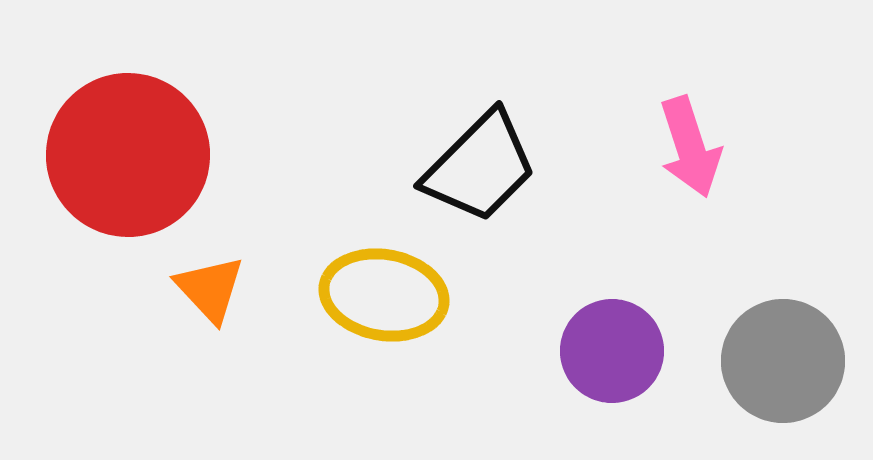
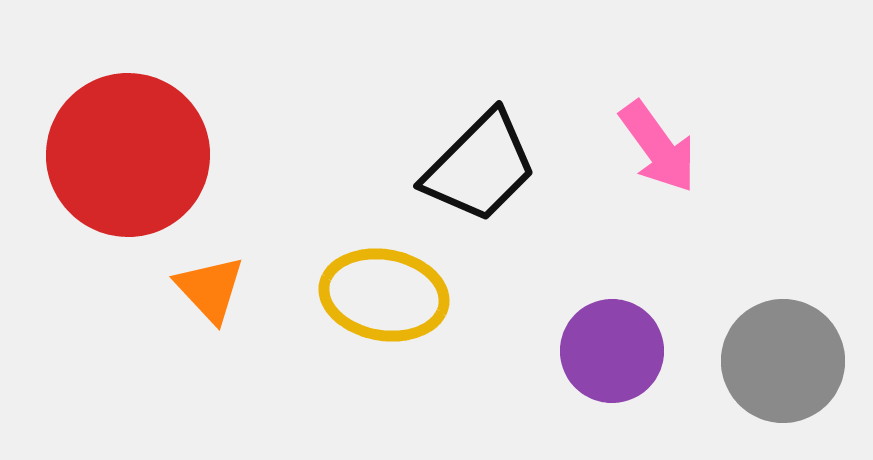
pink arrow: moved 32 px left; rotated 18 degrees counterclockwise
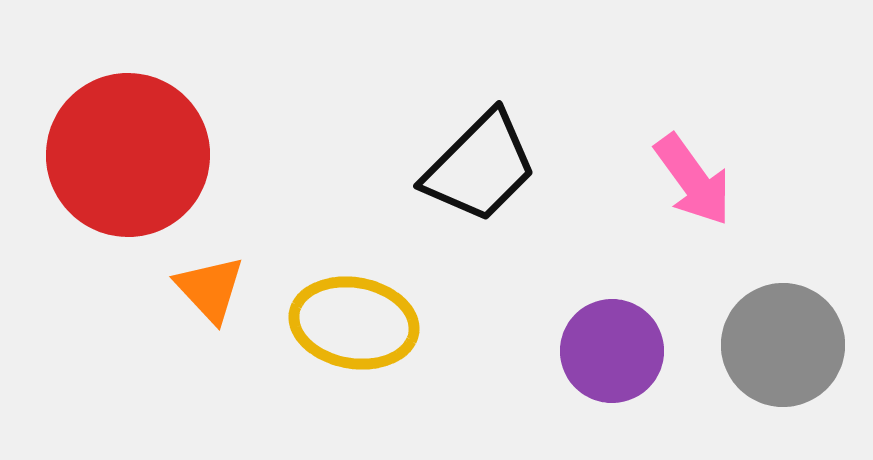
pink arrow: moved 35 px right, 33 px down
yellow ellipse: moved 30 px left, 28 px down
gray circle: moved 16 px up
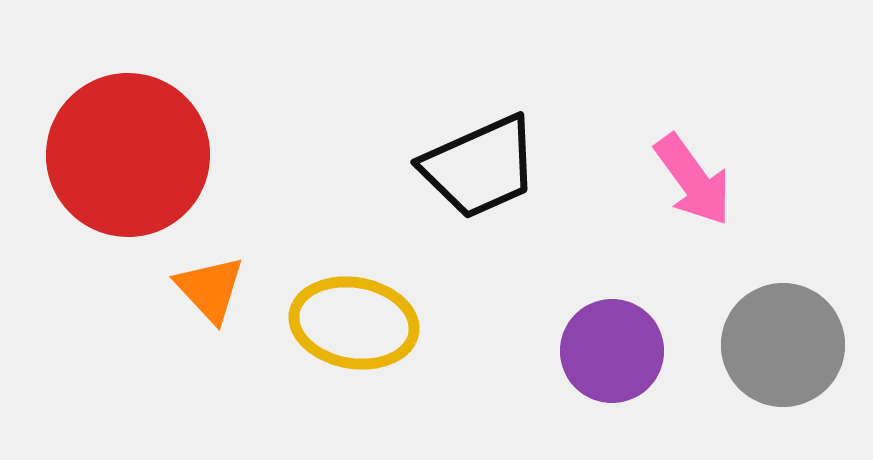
black trapezoid: rotated 21 degrees clockwise
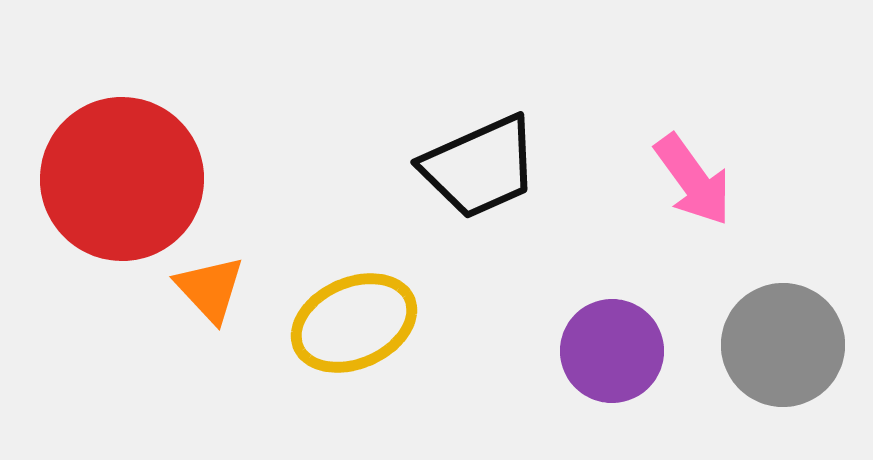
red circle: moved 6 px left, 24 px down
yellow ellipse: rotated 34 degrees counterclockwise
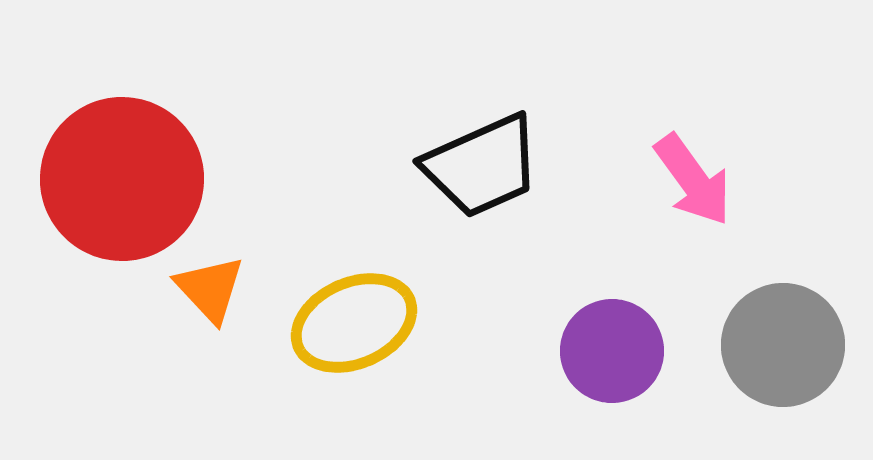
black trapezoid: moved 2 px right, 1 px up
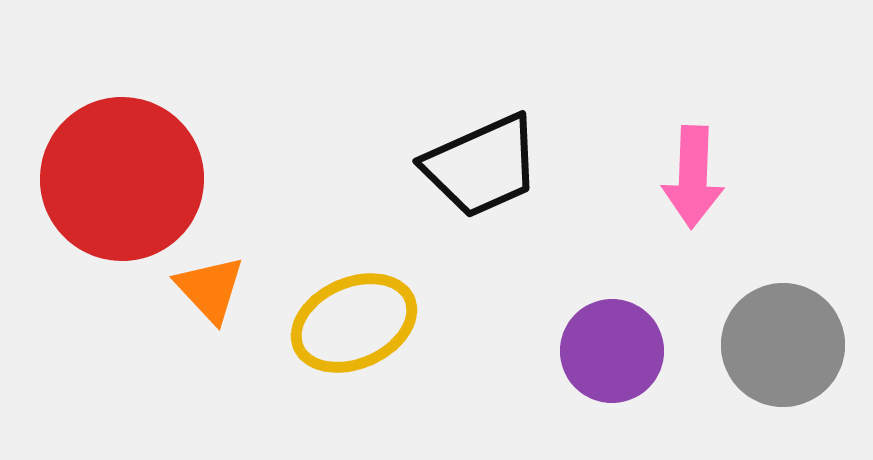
pink arrow: moved 3 px up; rotated 38 degrees clockwise
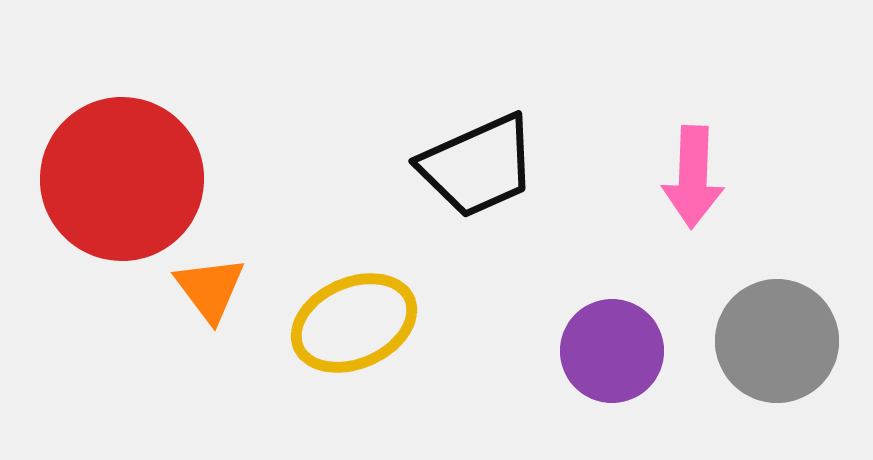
black trapezoid: moved 4 px left
orange triangle: rotated 6 degrees clockwise
gray circle: moved 6 px left, 4 px up
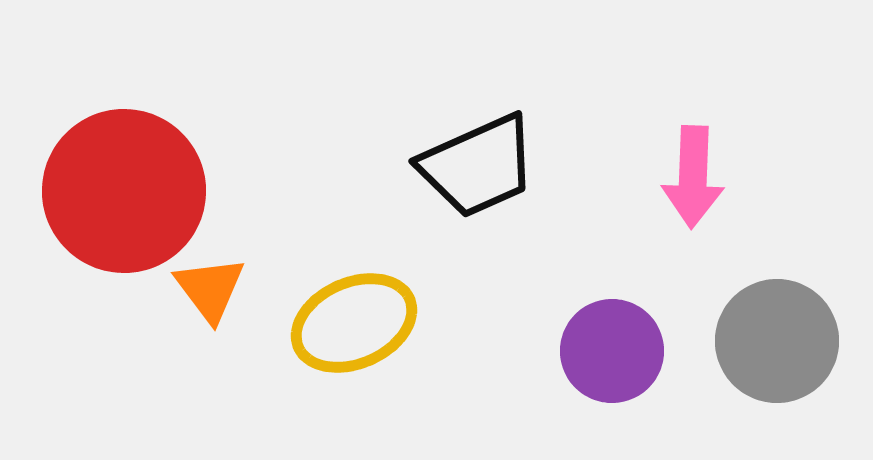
red circle: moved 2 px right, 12 px down
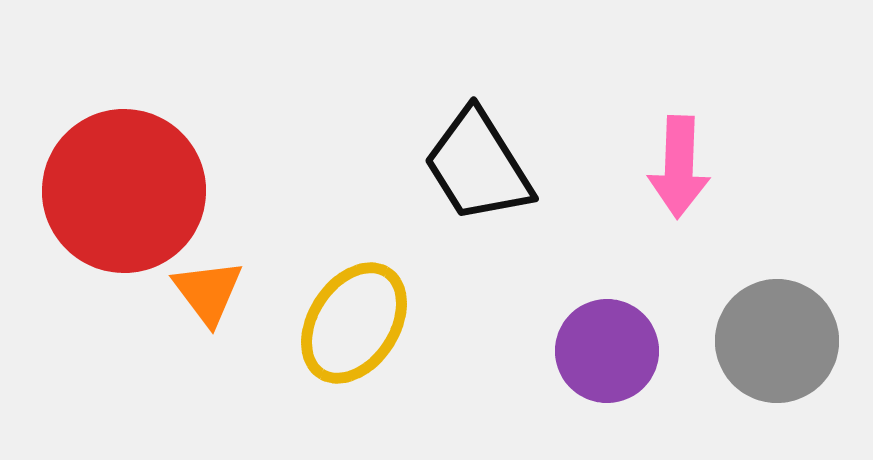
black trapezoid: rotated 82 degrees clockwise
pink arrow: moved 14 px left, 10 px up
orange triangle: moved 2 px left, 3 px down
yellow ellipse: rotated 33 degrees counterclockwise
purple circle: moved 5 px left
